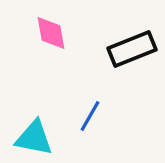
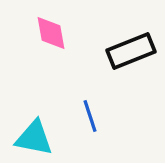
black rectangle: moved 1 px left, 2 px down
blue line: rotated 48 degrees counterclockwise
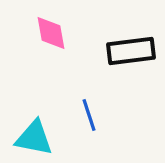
black rectangle: rotated 15 degrees clockwise
blue line: moved 1 px left, 1 px up
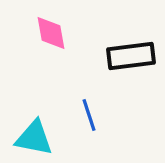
black rectangle: moved 5 px down
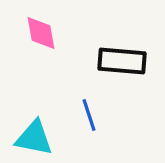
pink diamond: moved 10 px left
black rectangle: moved 9 px left, 5 px down; rotated 12 degrees clockwise
